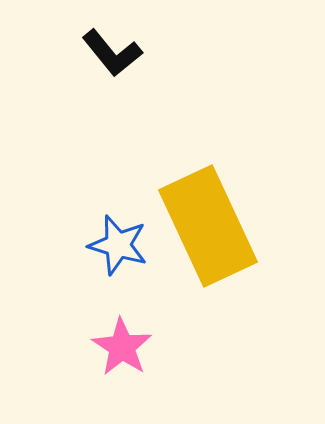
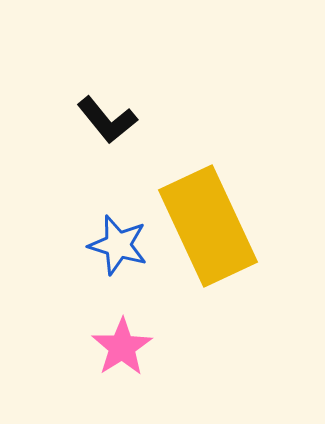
black L-shape: moved 5 px left, 67 px down
pink star: rotated 6 degrees clockwise
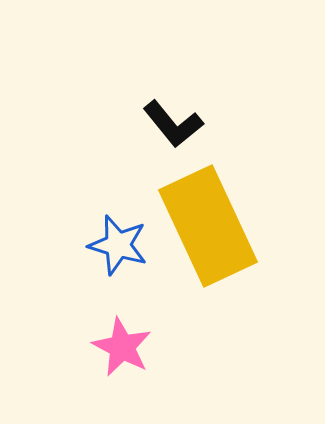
black L-shape: moved 66 px right, 4 px down
pink star: rotated 12 degrees counterclockwise
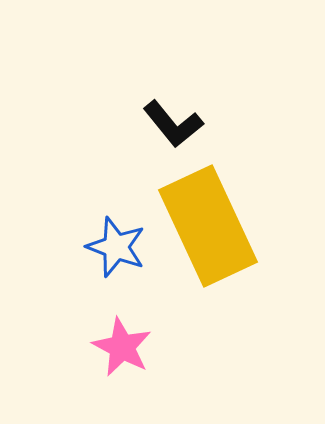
blue star: moved 2 px left, 2 px down; rotated 4 degrees clockwise
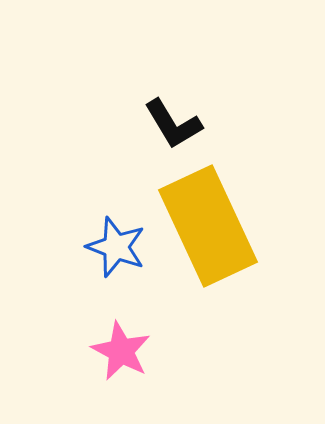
black L-shape: rotated 8 degrees clockwise
pink star: moved 1 px left, 4 px down
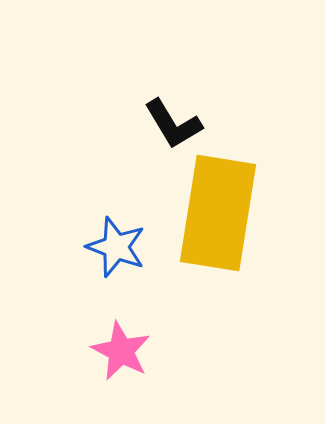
yellow rectangle: moved 10 px right, 13 px up; rotated 34 degrees clockwise
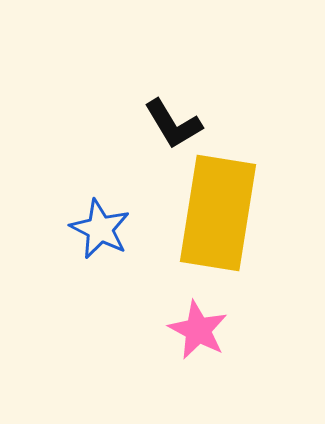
blue star: moved 16 px left, 18 px up; rotated 6 degrees clockwise
pink star: moved 77 px right, 21 px up
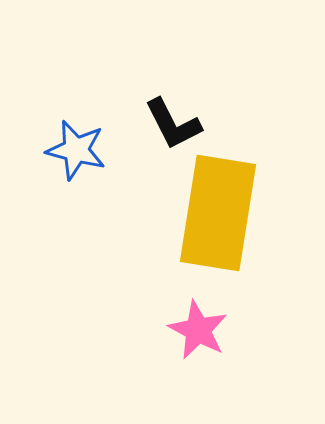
black L-shape: rotated 4 degrees clockwise
blue star: moved 24 px left, 79 px up; rotated 12 degrees counterclockwise
